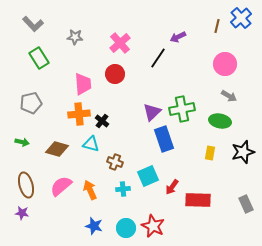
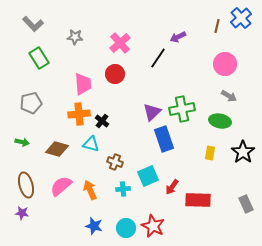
black star: rotated 20 degrees counterclockwise
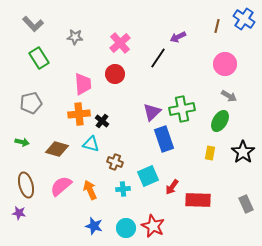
blue cross: moved 3 px right, 1 px down; rotated 15 degrees counterclockwise
green ellipse: rotated 70 degrees counterclockwise
purple star: moved 3 px left
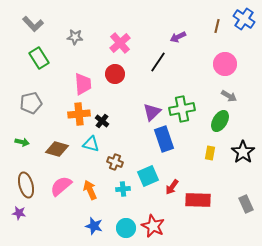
black line: moved 4 px down
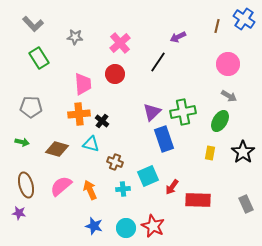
pink circle: moved 3 px right
gray pentagon: moved 4 px down; rotated 15 degrees clockwise
green cross: moved 1 px right, 3 px down
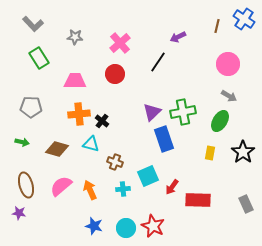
pink trapezoid: moved 8 px left, 3 px up; rotated 85 degrees counterclockwise
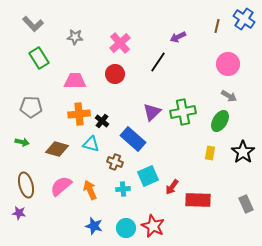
blue rectangle: moved 31 px left; rotated 30 degrees counterclockwise
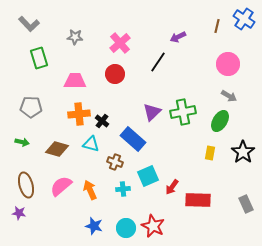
gray L-shape: moved 4 px left
green rectangle: rotated 15 degrees clockwise
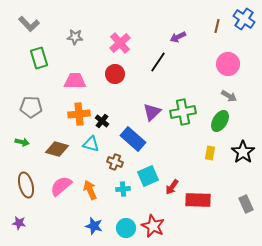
purple star: moved 10 px down
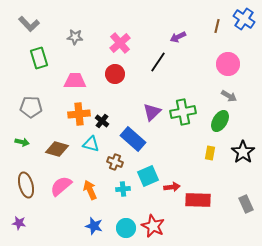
red arrow: rotated 133 degrees counterclockwise
